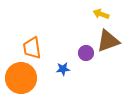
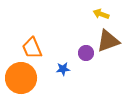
orange trapezoid: rotated 15 degrees counterclockwise
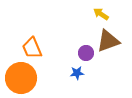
yellow arrow: rotated 14 degrees clockwise
blue star: moved 14 px right, 4 px down
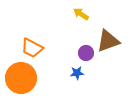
yellow arrow: moved 20 px left
orange trapezoid: rotated 40 degrees counterclockwise
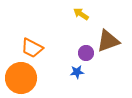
blue star: moved 1 px up
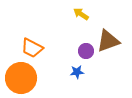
purple circle: moved 2 px up
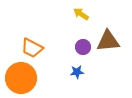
brown triangle: rotated 15 degrees clockwise
purple circle: moved 3 px left, 4 px up
